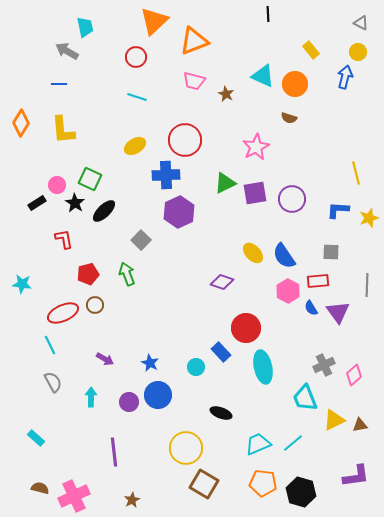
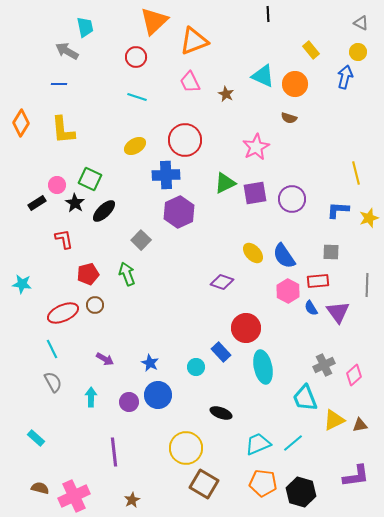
pink trapezoid at (194, 81): moved 4 px left, 1 px down; rotated 50 degrees clockwise
cyan line at (50, 345): moved 2 px right, 4 px down
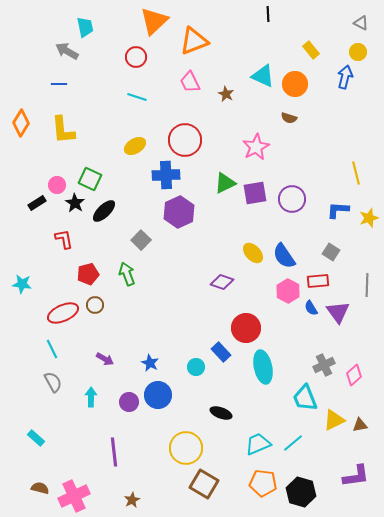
gray square at (331, 252): rotated 30 degrees clockwise
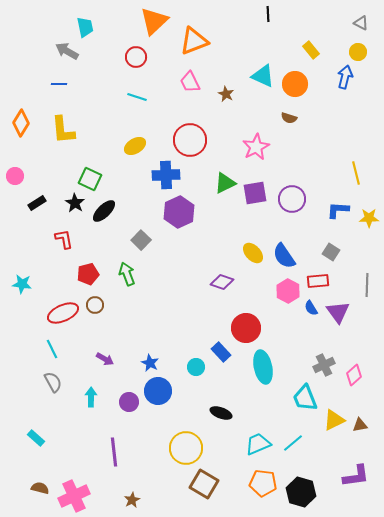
red circle at (185, 140): moved 5 px right
pink circle at (57, 185): moved 42 px left, 9 px up
yellow star at (369, 218): rotated 18 degrees clockwise
blue circle at (158, 395): moved 4 px up
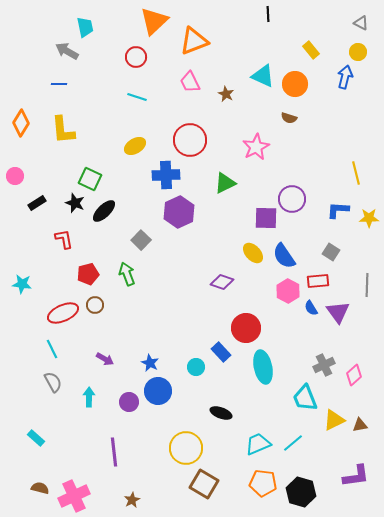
purple square at (255, 193): moved 11 px right, 25 px down; rotated 10 degrees clockwise
black star at (75, 203): rotated 12 degrees counterclockwise
cyan arrow at (91, 397): moved 2 px left
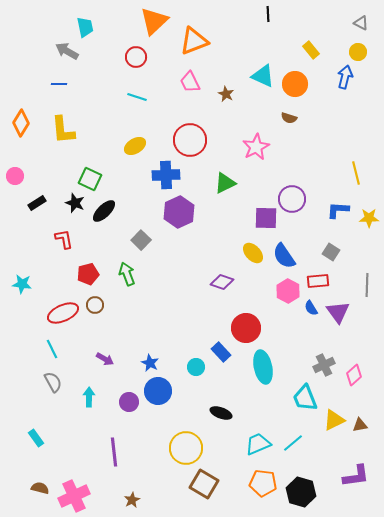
cyan rectangle at (36, 438): rotated 12 degrees clockwise
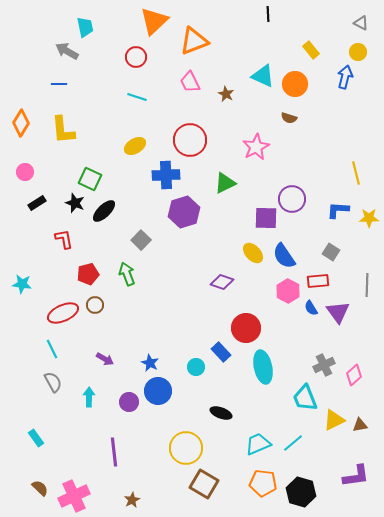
pink circle at (15, 176): moved 10 px right, 4 px up
purple hexagon at (179, 212): moved 5 px right; rotated 8 degrees clockwise
brown semicircle at (40, 488): rotated 30 degrees clockwise
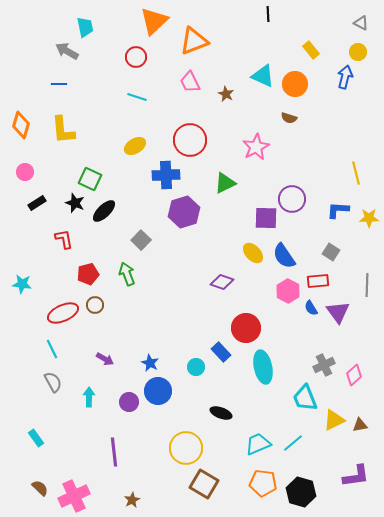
orange diamond at (21, 123): moved 2 px down; rotated 16 degrees counterclockwise
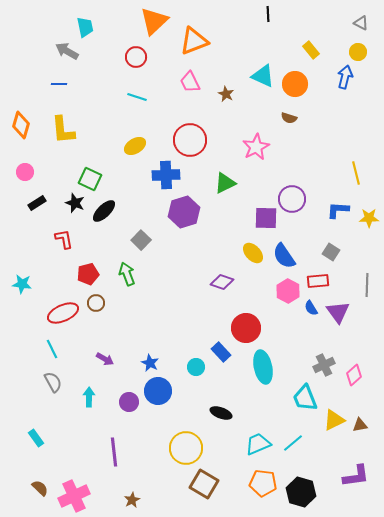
brown circle at (95, 305): moved 1 px right, 2 px up
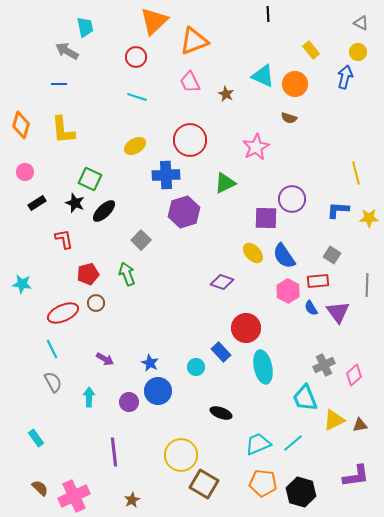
gray square at (331, 252): moved 1 px right, 3 px down
yellow circle at (186, 448): moved 5 px left, 7 px down
